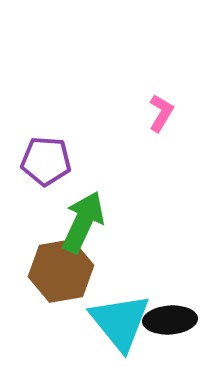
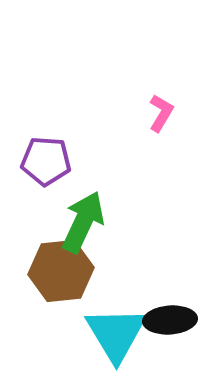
brown hexagon: rotated 4 degrees clockwise
cyan triangle: moved 4 px left, 12 px down; rotated 8 degrees clockwise
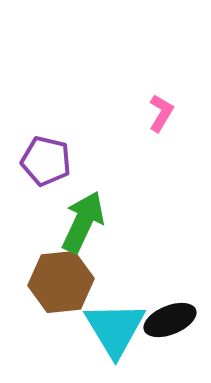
purple pentagon: rotated 9 degrees clockwise
brown hexagon: moved 11 px down
black ellipse: rotated 18 degrees counterclockwise
cyan triangle: moved 1 px left, 5 px up
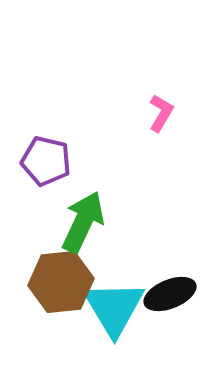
black ellipse: moved 26 px up
cyan triangle: moved 1 px left, 21 px up
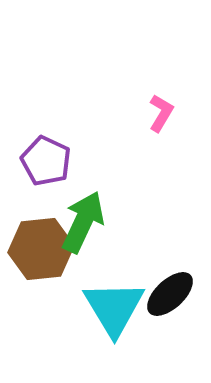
purple pentagon: rotated 12 degrees clockwise
brown hexagon: moved 20 px left, 33 px up
black ellipse: rotated 21 degrees counterclockwise
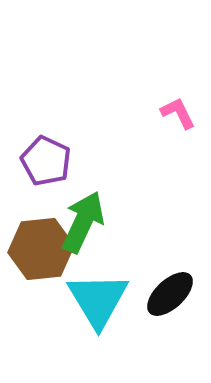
pink L-shape: moved 17 px right; rotated 57 degrees counterclockwise
cyan triangle: moved 16 px left, 8 px up
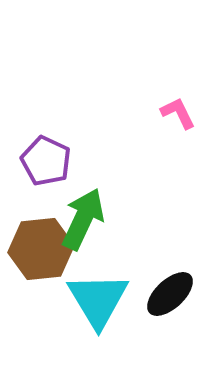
green arrow: moved 3 px up
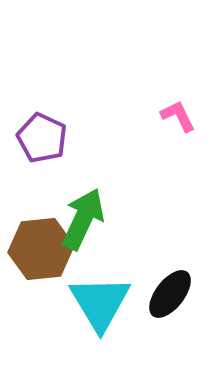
pink L-shape: moved 3 px down
purple pentagon: moved 4 px left, 23 px up
black ellipse: rotated 9 degrees counterclockwise
cyan triangle: moved 2 px right, 3 px down
